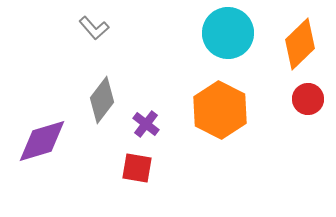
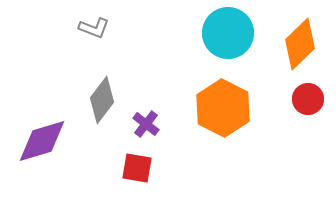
gray L-shape: rotated 28 degrees counterclockwise
orange hexagon: moved 3 px right, 2 px up
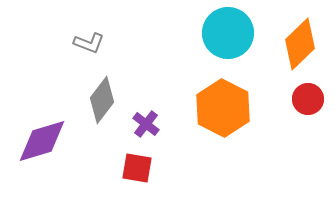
gray L-shape: moved 5 px left, 15 px down
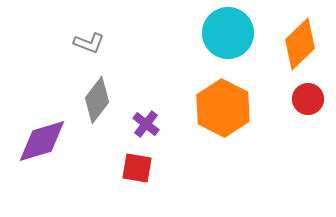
gray diamond: moved 5 px left
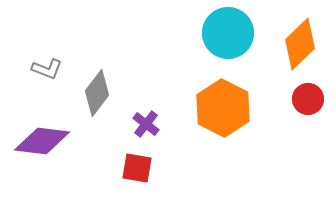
gray L-shape: moved 42 px left, 26 px down
gray diamond: moved 7 px up
purple diamond: rotated 24 degrees clockwise
